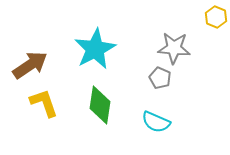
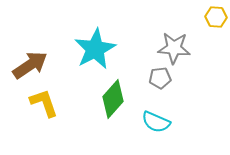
yellow hexagon: rotated 20 degrees counterclockwise
gray pentagon: rotated 30 degrees counterclockwise
green diamond: moved 13 px right, 6 px up; rotated 33 degrees clockwise
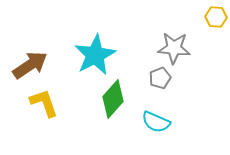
cyan star: moved 6 px down
gray pentagon: rotated 15 degrees counterclockwise
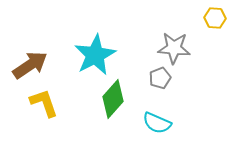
yellow hexagon: moved 1 px left, 1 px down
cyan semicircle: moved 1 px right, 1 px down
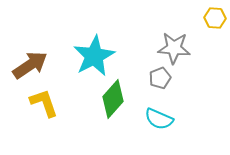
cyan star: moved 1 px left, 1 px down
cyan semicircle: moved 2 px right, 4 px up
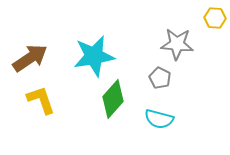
gray star: moved 3 px right, 4 px up
cyan star: rotated 18 degrees clockwise
brown arrow: moved 7 px up
gray pentagon: rotated 25 degrees counterclockwise
yellow L-shape: moved 3 px left, 3 px up
cyan semicircle: rotated 8 degrees counterclockwise
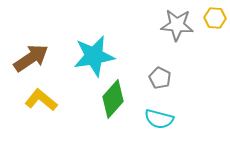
gray star: moved 19 px up
brown arrow: moved 1 px right
yellow L-shape: rotated 32 degrees counterclockwise
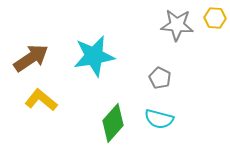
green diamond: moved 24 px down
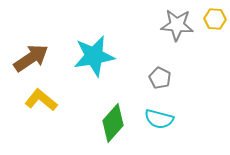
yellow hexagon: moved 1 px down
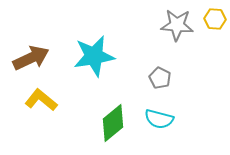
brown arrow: rotated 9 degrees clockwise
green diamond: rotated 9 degrees clockwise
